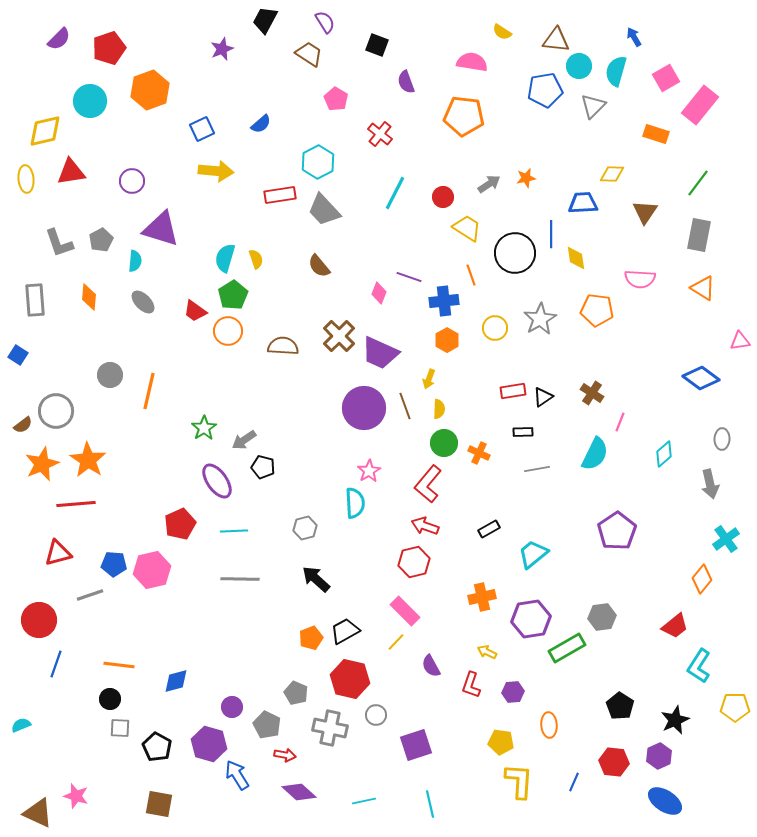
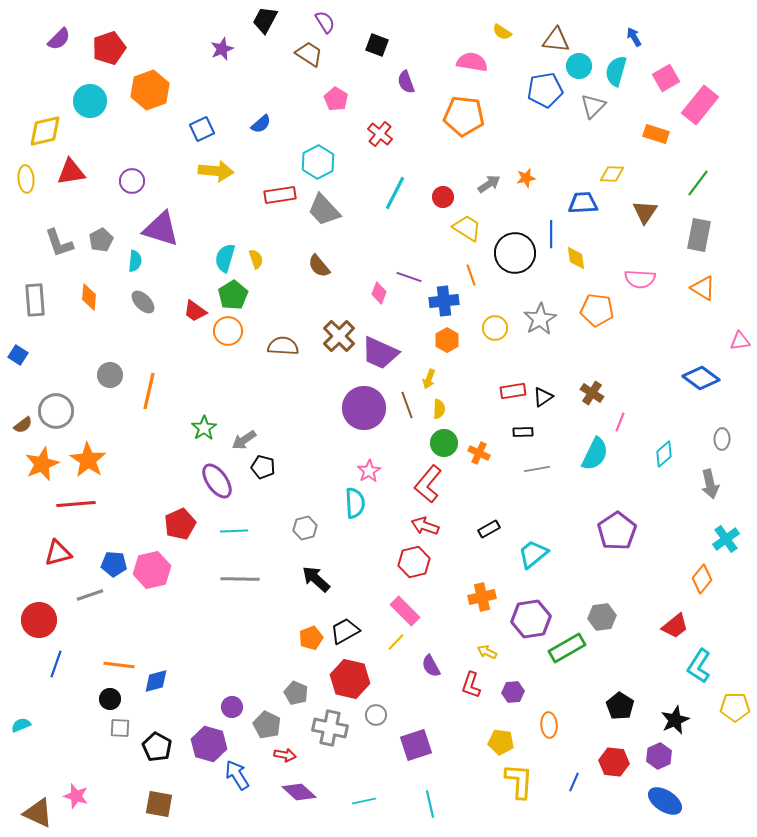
brown line at (405, 406): moved 2 px right, 1 px up
blue diamond at (176, 681): moved 20 px left
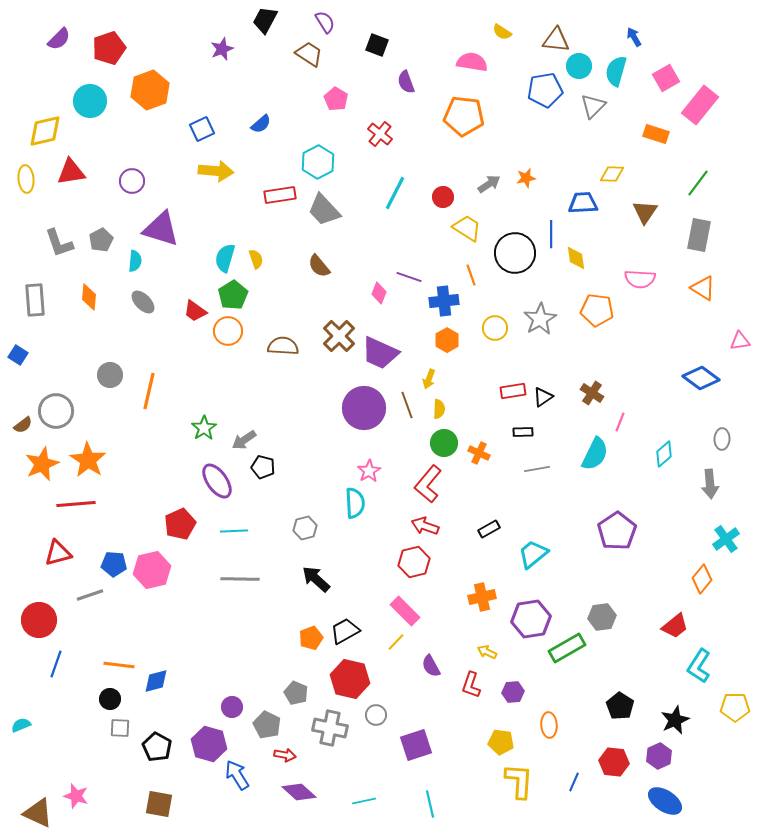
gray arrow at (710, 484): rotated 8 degrees clockwise
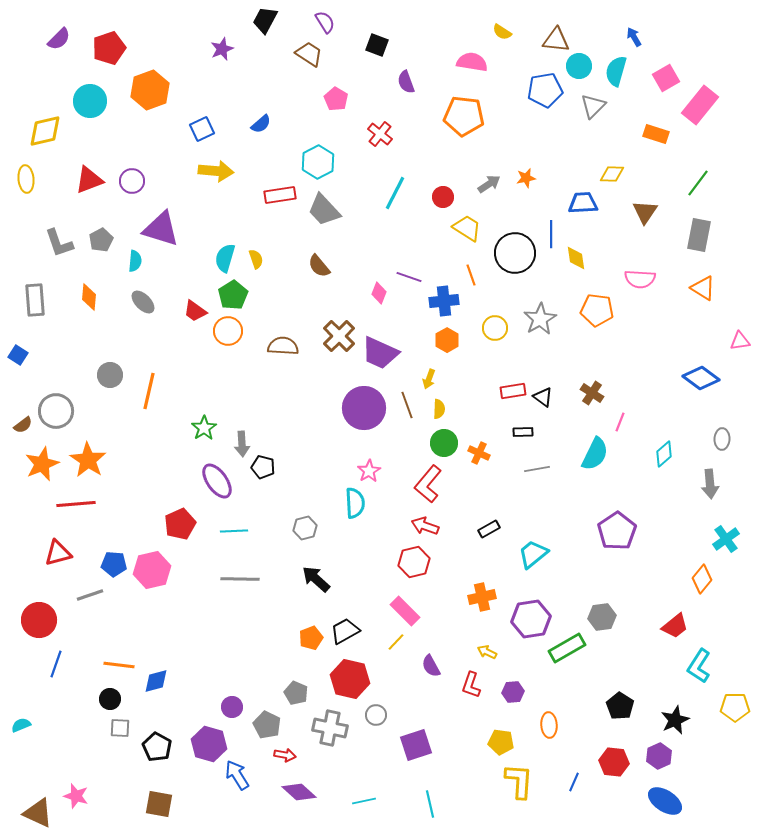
red triangle at (71, 172): moved 18 px right, 8 px down; rotated 12 degrees counterclockwise
black triangle at (543, 397): rotated 50 degrees counterclockwise
gray arrow at (244, 440): moved 2 px left, 4 px down; rotated 60 degrees counterclockwise
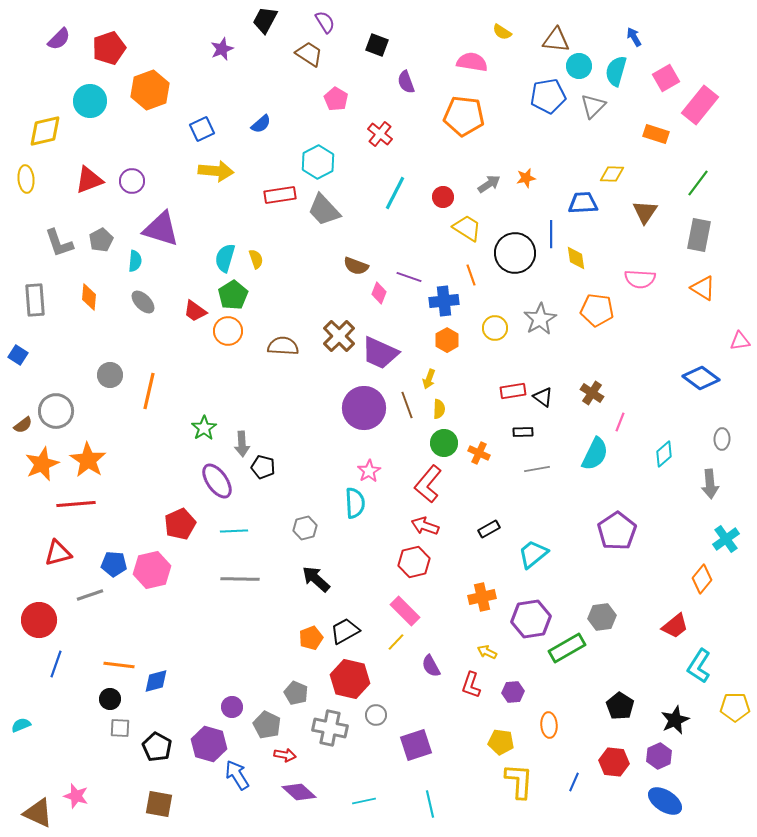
blue pentagon at (545, 90): moved 3 px right, 6 px down
brown semicircle at (319, 266): moved 37 px right; rotated 30 degrees counterclockwise
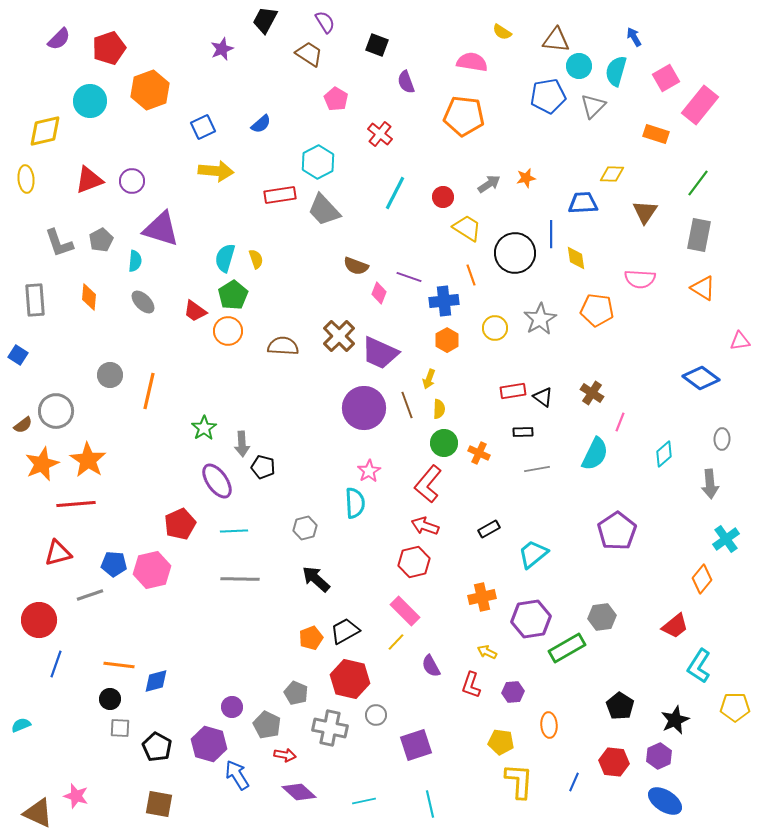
blue square at (202, 129): moved 1 px right, 2 px up
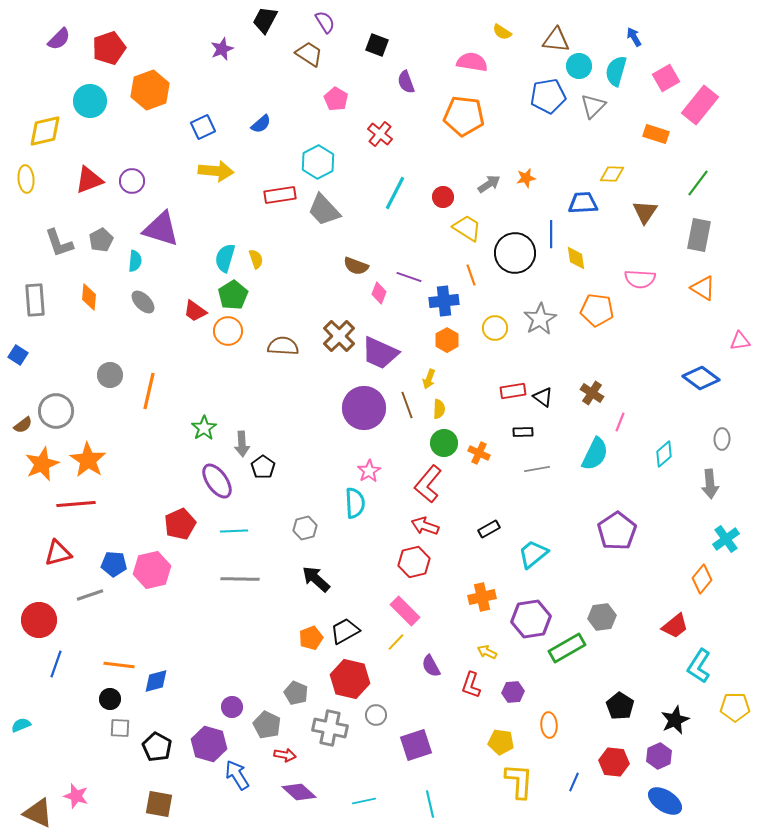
black pentagon at (263, 467): rotated 20 degrees clockwise
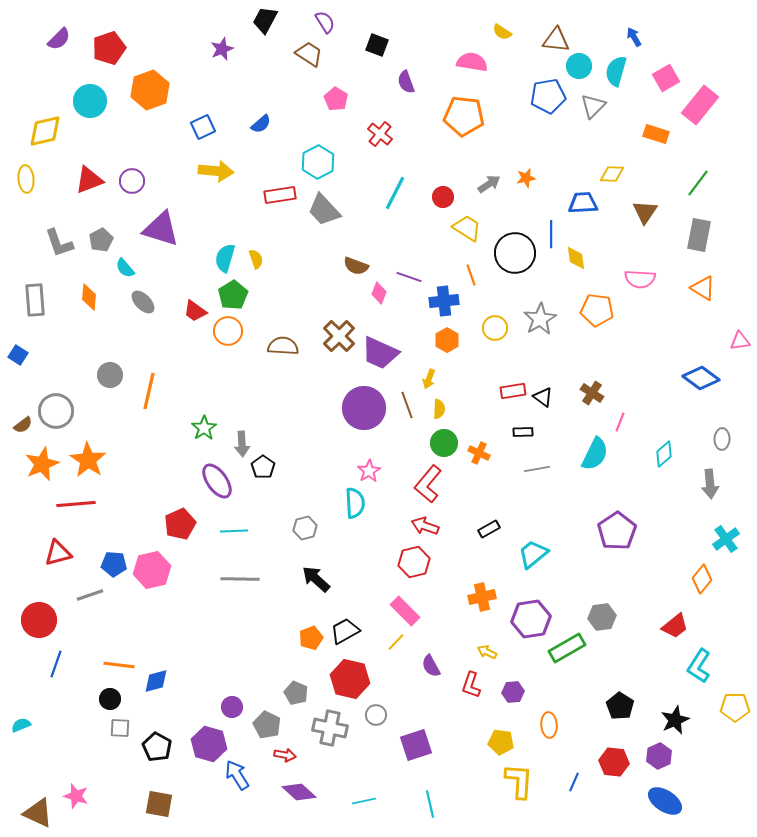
cyan semicircle at (135, 261): moved 10 px left, 7 px down; rotated 135 degrees clockwise
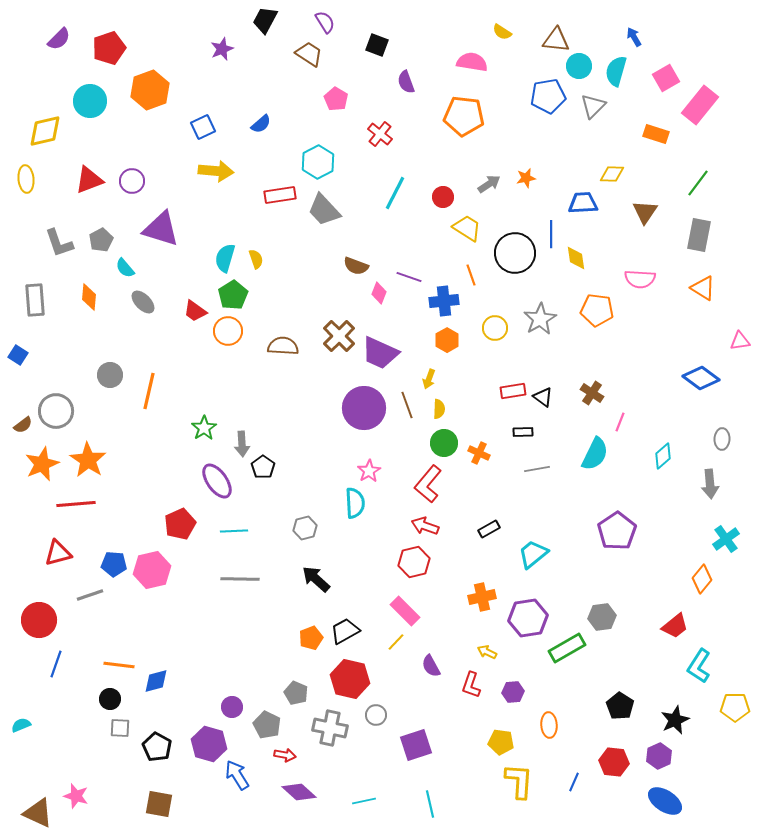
cyan diamond at (664, 454): moved 1 px left, 2 px down
purple hexagon at (531, 619): moved 3 px left, 1 px up
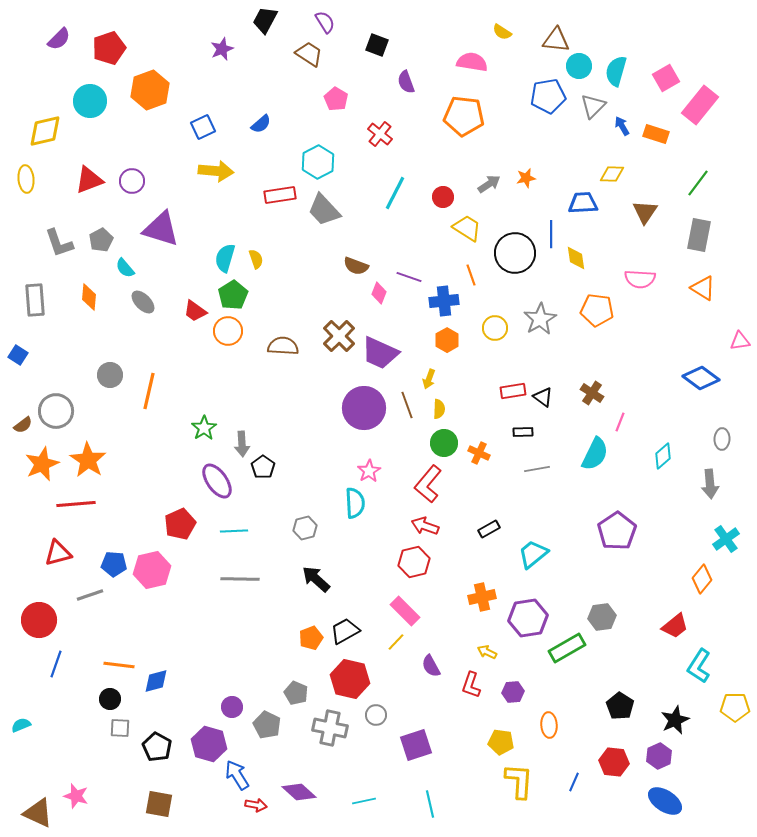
blue arrow at (634, 37): moved 12 px left, 89 px down
red arrow at (285, 755): moved 29 px left, 50 px down
